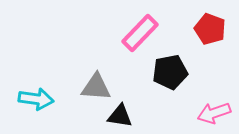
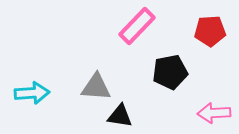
red pentagon: moved 2 px down; rotated 24 degrees counterclockwise
pink rectangle: moved 3 px left, 7 px up
cyan arrow: moved 4 px left, 6 px up; rotated 12 degrees counterclockwise
pink arrow: rotated 16 degrees clockwise
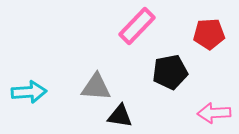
red pentagon: moved 1 px left, 3 px down
cyan arrow: moved 3 px left, 1 px up
